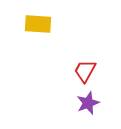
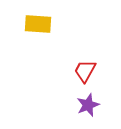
purple star: moved 2 px down
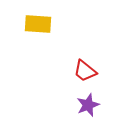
red trapezoid: rotated 80 degrees counterclockwise
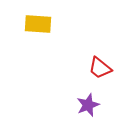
red trapezoid: moved 15 px right, 3 px up
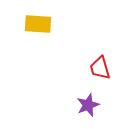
red trapezoid: rotated 35 degrees clockwise
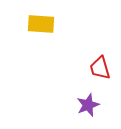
yellow rectangle: moved 3 px right
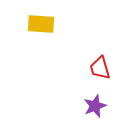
purple star: moved 7 px right, 1 px down
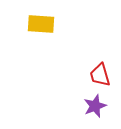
red trapezoid: moved 7 px down
